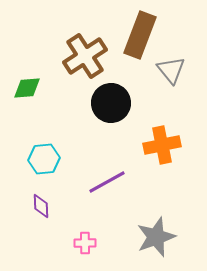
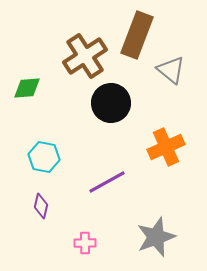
brown rectangle: moved 3 px left
gray triangle: rotated 12 degrees counterclockwise
orange cross: moved 4 px right, 2 px down; rotated 12 degrees counterclockwise
cyan hexagon: moved 2 px up; rotated 16 degrees clockwise
purple diamond: rotated 15 degrees clockwise
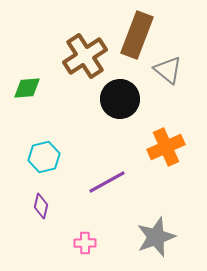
gray triangle: moved 3 px left
black circle: moved 9 px right, 4 px up
cyan hexagon: rotated 24 degrees counterclockwise
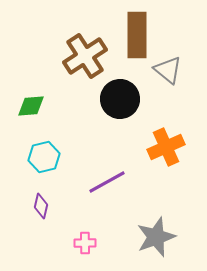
brown rectangle: rotated 21 degrees counterclockwise
green diamond: moved 4 px right, 18 px down
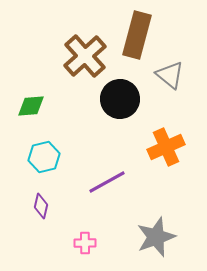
brown rectangle: rotated 15 degrees clockwise
brown cross: rotated 9 degrees counterclockwise
gray triangle: moved 2 px right, 5 px down
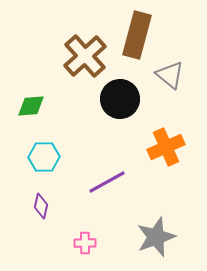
cyan hexagon: rotated 12 degrees clockwise
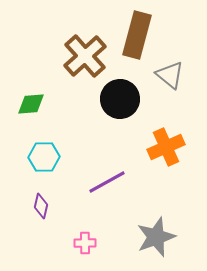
green diamond: moved 2 px up
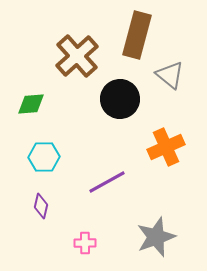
brown cross: moved 8 px left
